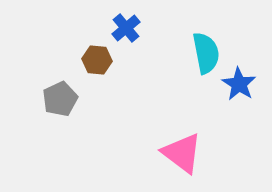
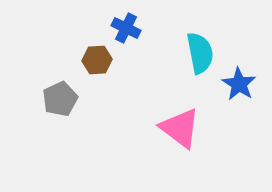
blue cross: rotated 24 degrees counterclockwise
cyan semicircle: moved 6 px left
brown hexagon: rotated 8 degrees counterclockwise
pink triangle: moved 2 px left, 25 px up
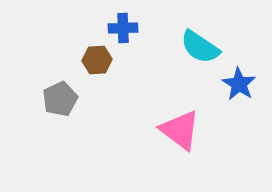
blue cross: moved 3 px left; rotated 28 degrees counterclockwise
cyan semicircle: moved 6 px up; rotated 135 degrees clockwise
pink triangle: moved 2 px down
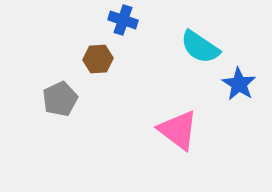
blue cross: moved 8 px up; rotated 20 degrees clockwise
brown hexagon: moved 1 px right, 1 px up
pink triangle: moved 2 px left
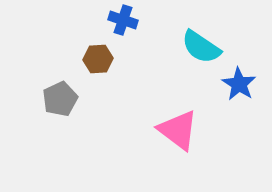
cyan semicircle: moved 1 px right
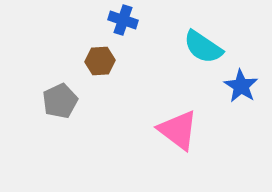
cyan semicircle: moved 2 px right
brown hexagon: moved 2 px right, 2 px down
blue star: moved 2 px right, 2 px down
gray pentagon: moved 2 px down
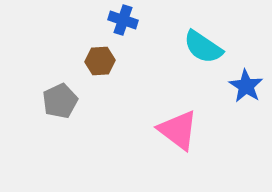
blue star: moved 5 px right
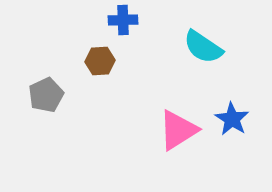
blue cross: rotated 20 degrees counterclockwise
blue star: moved 14 px left, 33 px down
gray pentagon: moved 14 px left, 6 px up
pink triangle: rotated 51 degrees clockwise
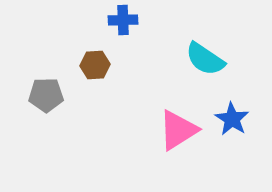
cyan semicircle: moved 2 px right, 12 px down
brown hexagon: moved 5 px left, 4 px down
gray pentagon: rotated 24 degrees clockwise
